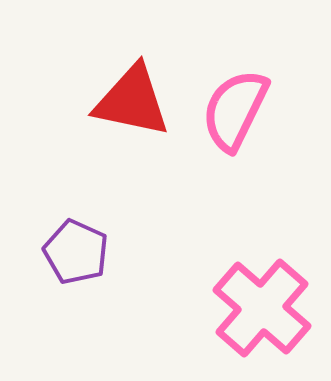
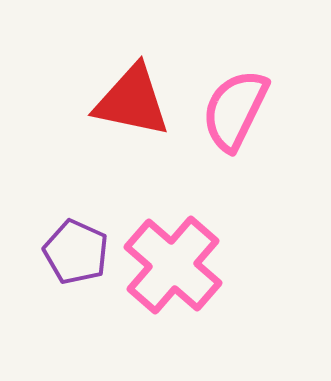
pink cross: moved 89 px left, 43 px up
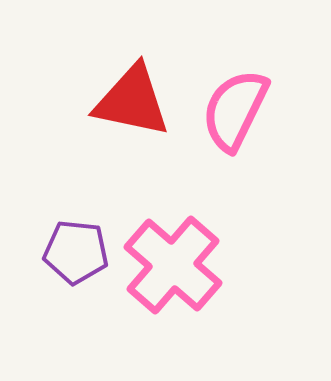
purple pentagon: rotated 18 degrees counterclockwise
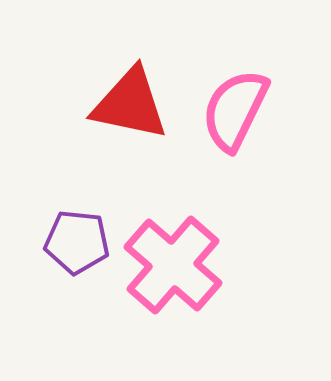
red triangle: moved 2 px left, 3 px down
purple pentagon: moved 1 px right, 10 px up
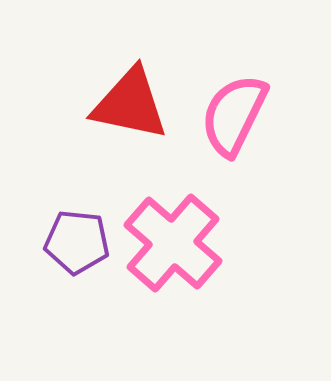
pink semicircle: moved 1 px left, 5 px down
pink cross: moved 22 px up
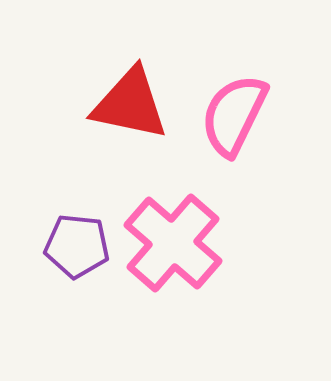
purple pentagon: moved 4 px down
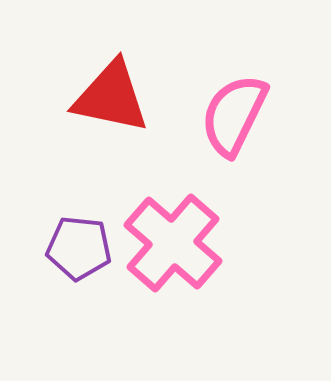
red triangle: moved 19 px left, 7 px up
purple pentagon: moved 2 px right, 2 px down
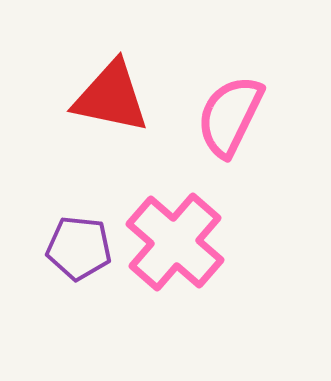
pink semicircle: moved 4 px left, 1 px down
pink cross: moved 2 px right, 1 px up
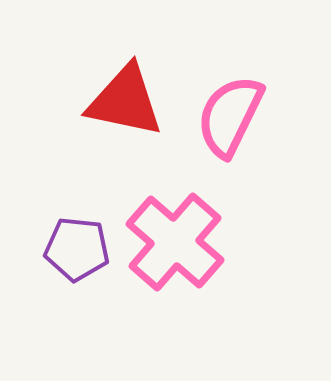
red triangle: moved 14 px right, 4 px down
purple pentagon: moved 2 px left, 1 px down
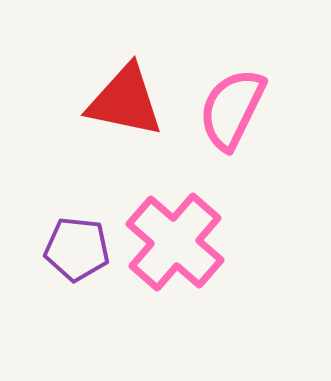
pink semicircle: moved 2 px right, 7 px up
